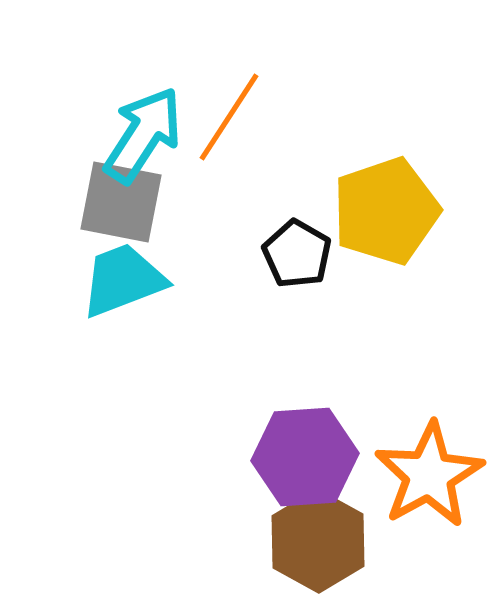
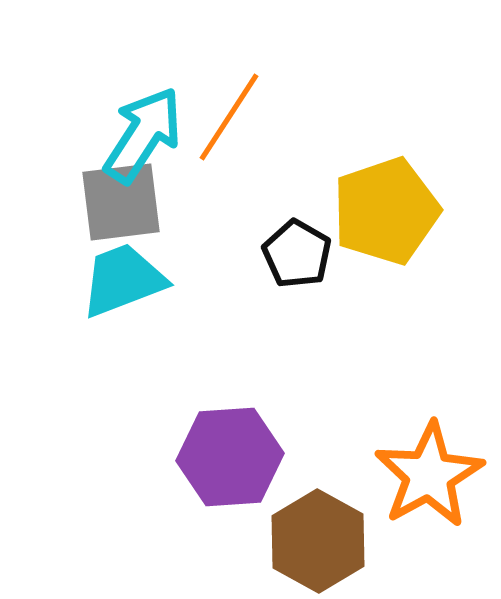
gray square: rotated 18 degrees counterclockwise
purple hexagon: moved 75 px left
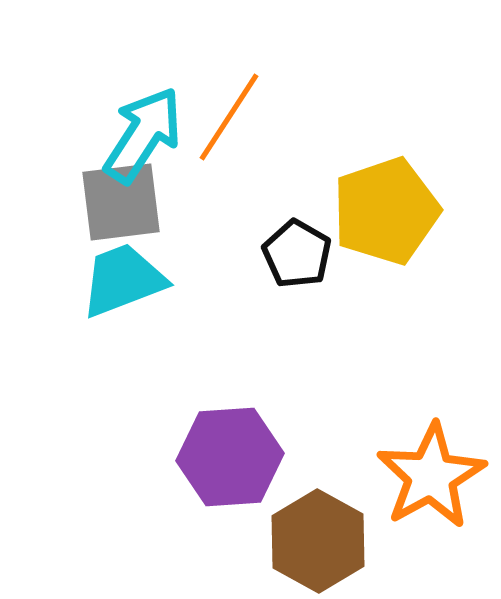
orange star: moved 2 px right, 1 px down
